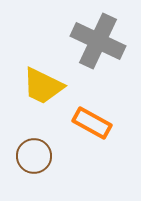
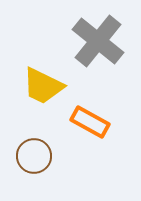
gray cross: rotated 14 degrees clockwise
orange rectangle: moved 2 px left, 1 px up
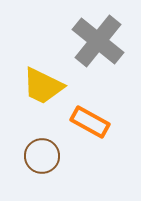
brown circle: moved 8 px right
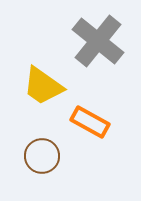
yellow trapezoid: rotated 9 degrees clockwise
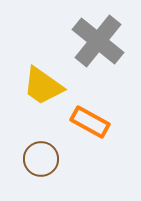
brown circle: moved 1 px left, 3 px down
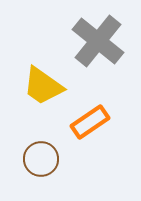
orange rectangle: rotated 63 degrees counterclockwise
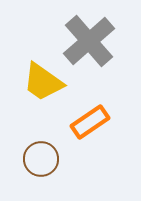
gray cross: moved 9 px left; rotated 10 degrees clockwise
yellow trapezoid: moved 4 px up
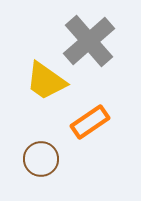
yellow trapezoid: moved 3 px right, 1 px up
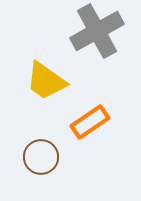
gray cross: moved 8 px right, 10 px up; rotated 12 degrees clockwise
brown circle: moved 2 px up
